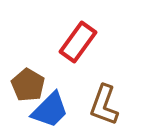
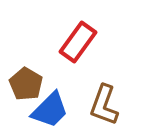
brown pentagon: moved 2 px left, 1 px up
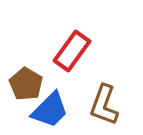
red rectangle: moved 6 px left, 9 px down
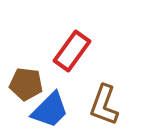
brown pentagon: rotated 24 degrees counterclockwise
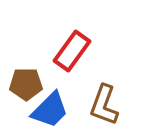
brown pentagon: rotated 8 degrees counterclockwise
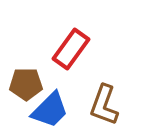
red rectangle: moved 1 px left, 2 px up
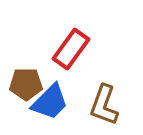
blue trapezoid: moved 8 px up
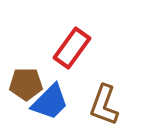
red rectangle: moved 1 px right, 1 px up
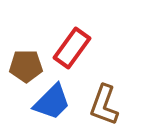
brown pentagon: moved 18 px up
blue trapezoid: moved 2 px right
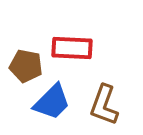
red rectangle: rotated 57 degrees clockwise
brown pentagon: rotated 12 degrees clockwise
